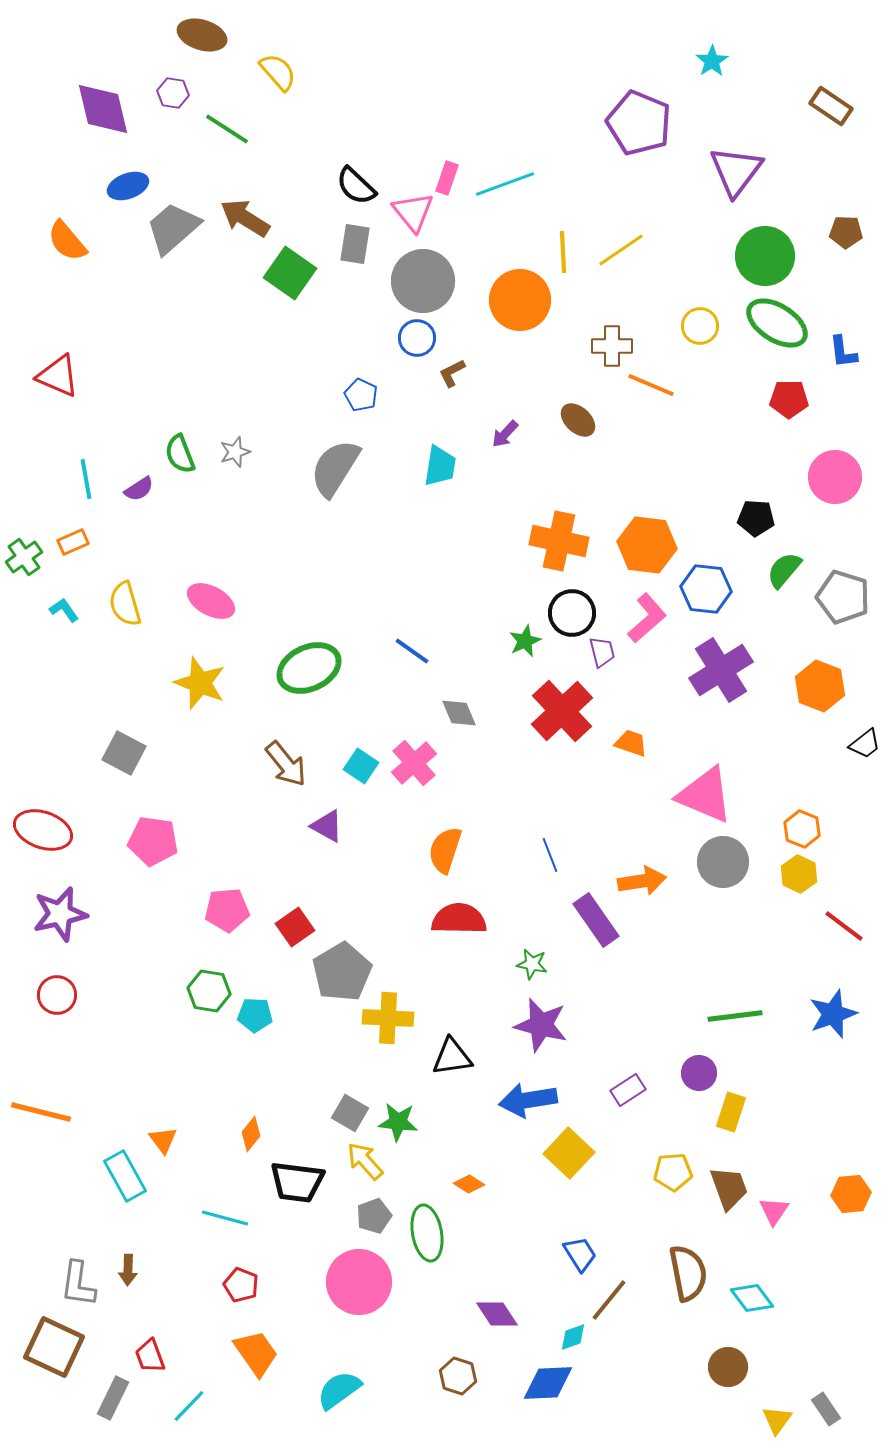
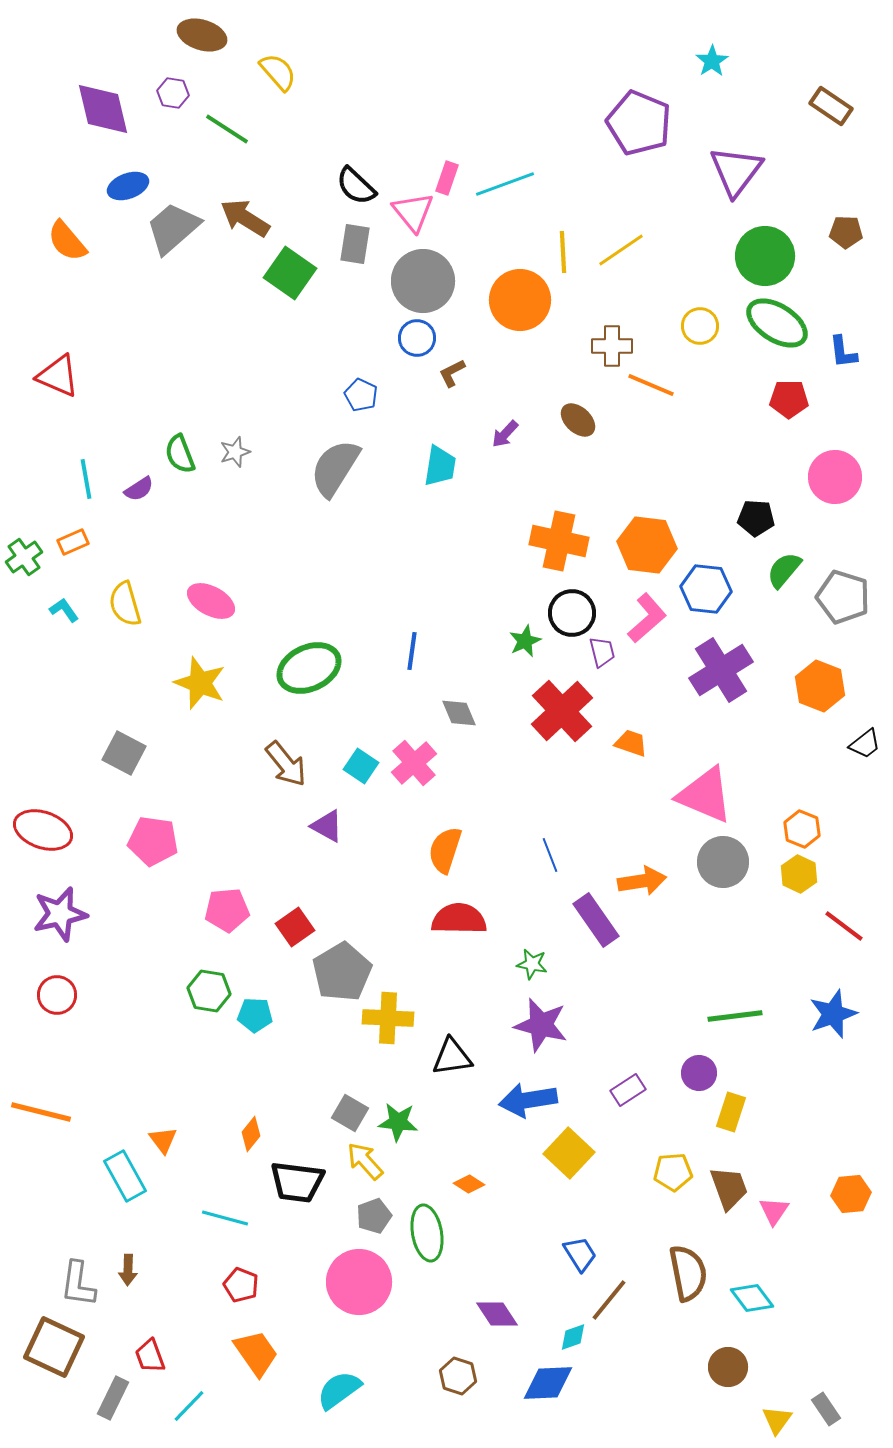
blue line at (412, 651): rotated 63 degrees clockwise
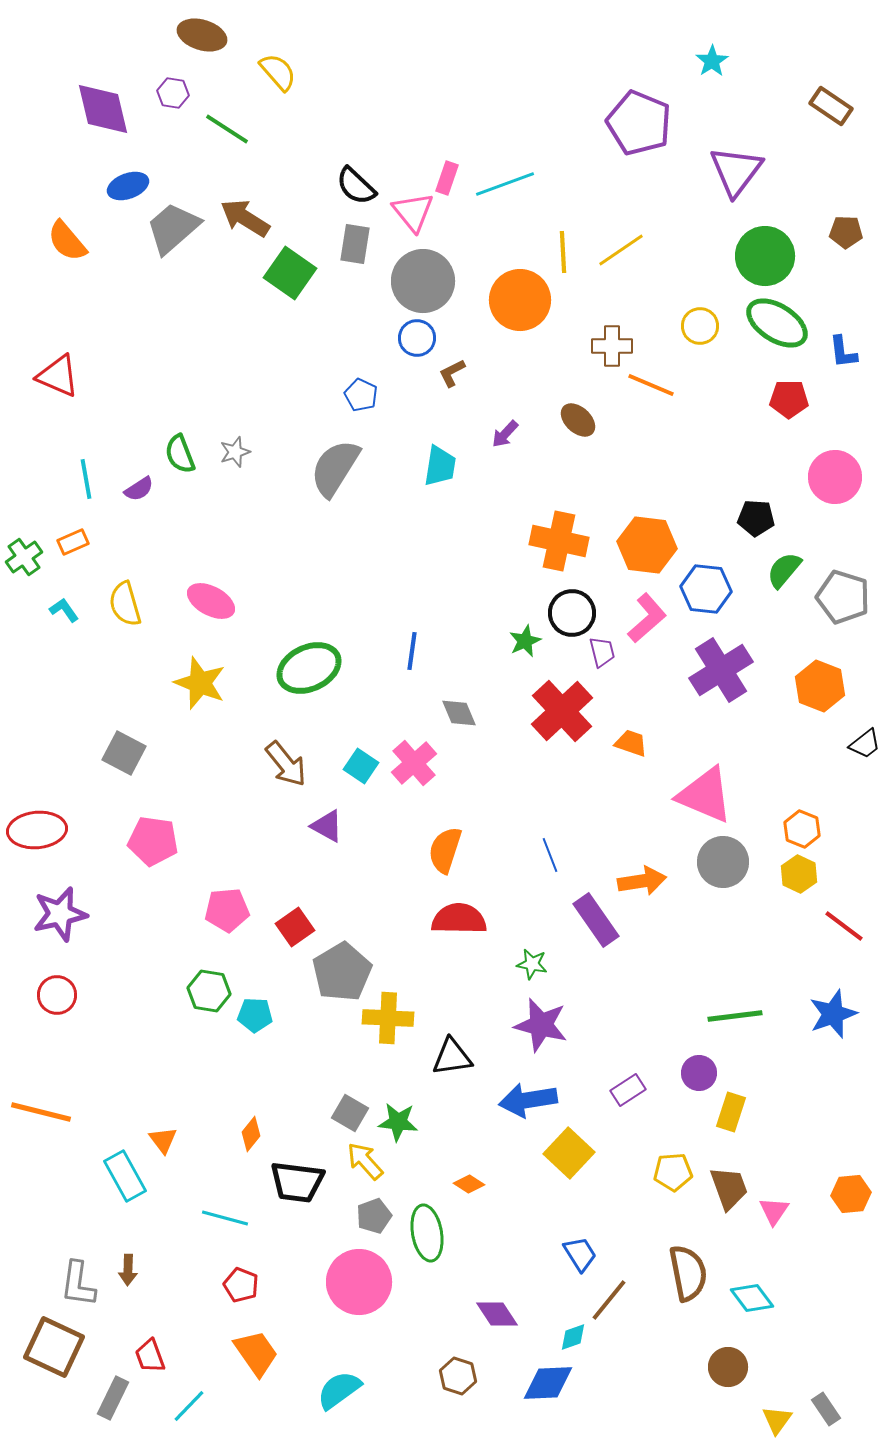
red ellipse at (43, 830): moved 6 px left; rotated 24 degrees counterclockwise
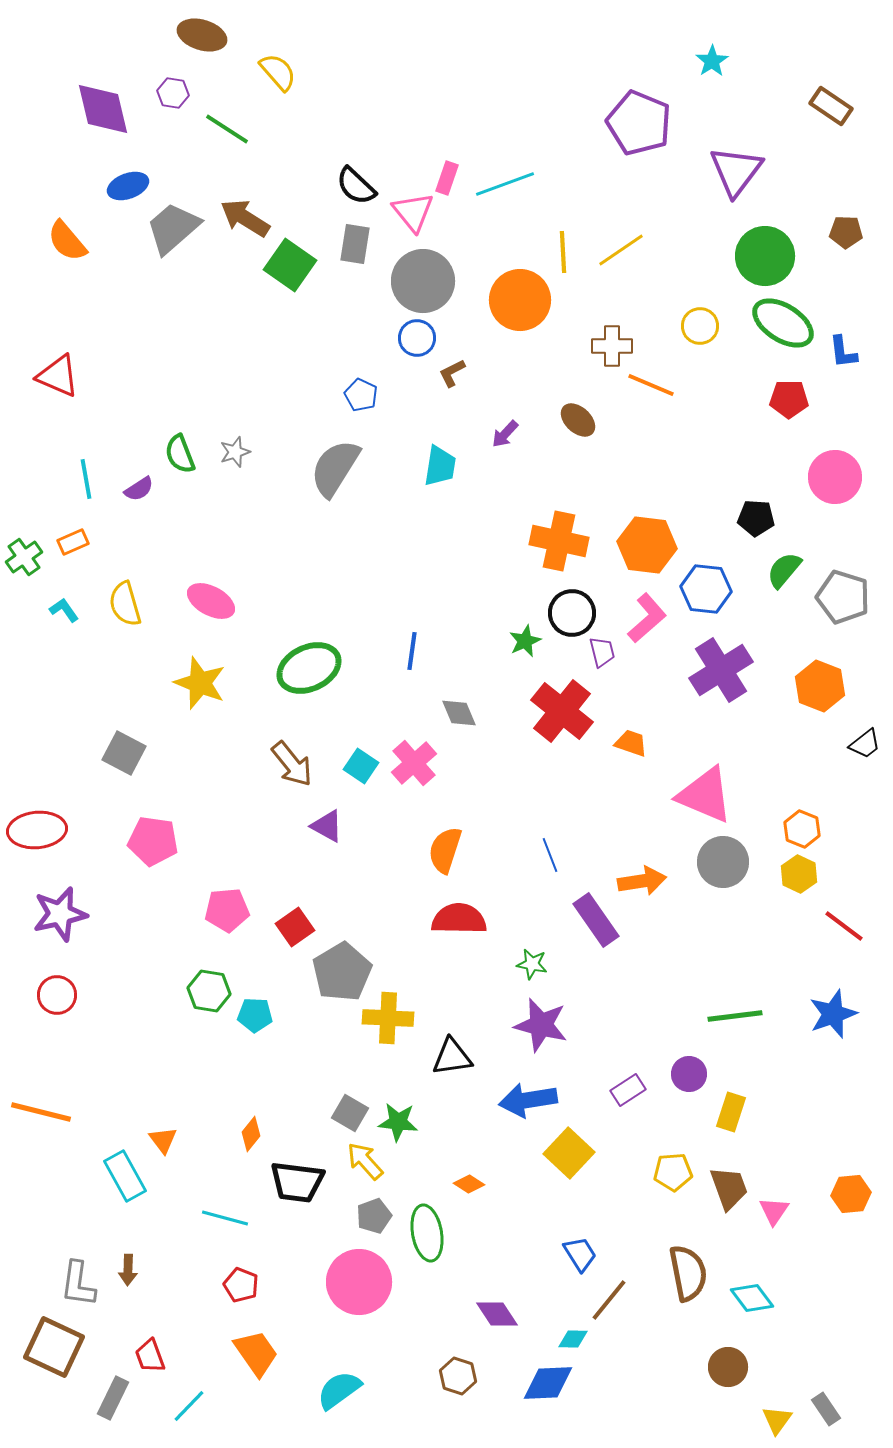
green square at (290, 273): moved 8 px up
green ellipse at (777, 323): moved 6 px right
red cross at (562, 711): rotated 8 degrees counterclockwise
brown arrow at (286, 764): moved 6 px right
purple circle at (699, 1073): moved 10 px left, 1 px down
cyan diamond at (573, 1337): moved 2 px down; rotated 20 degrees clockwise
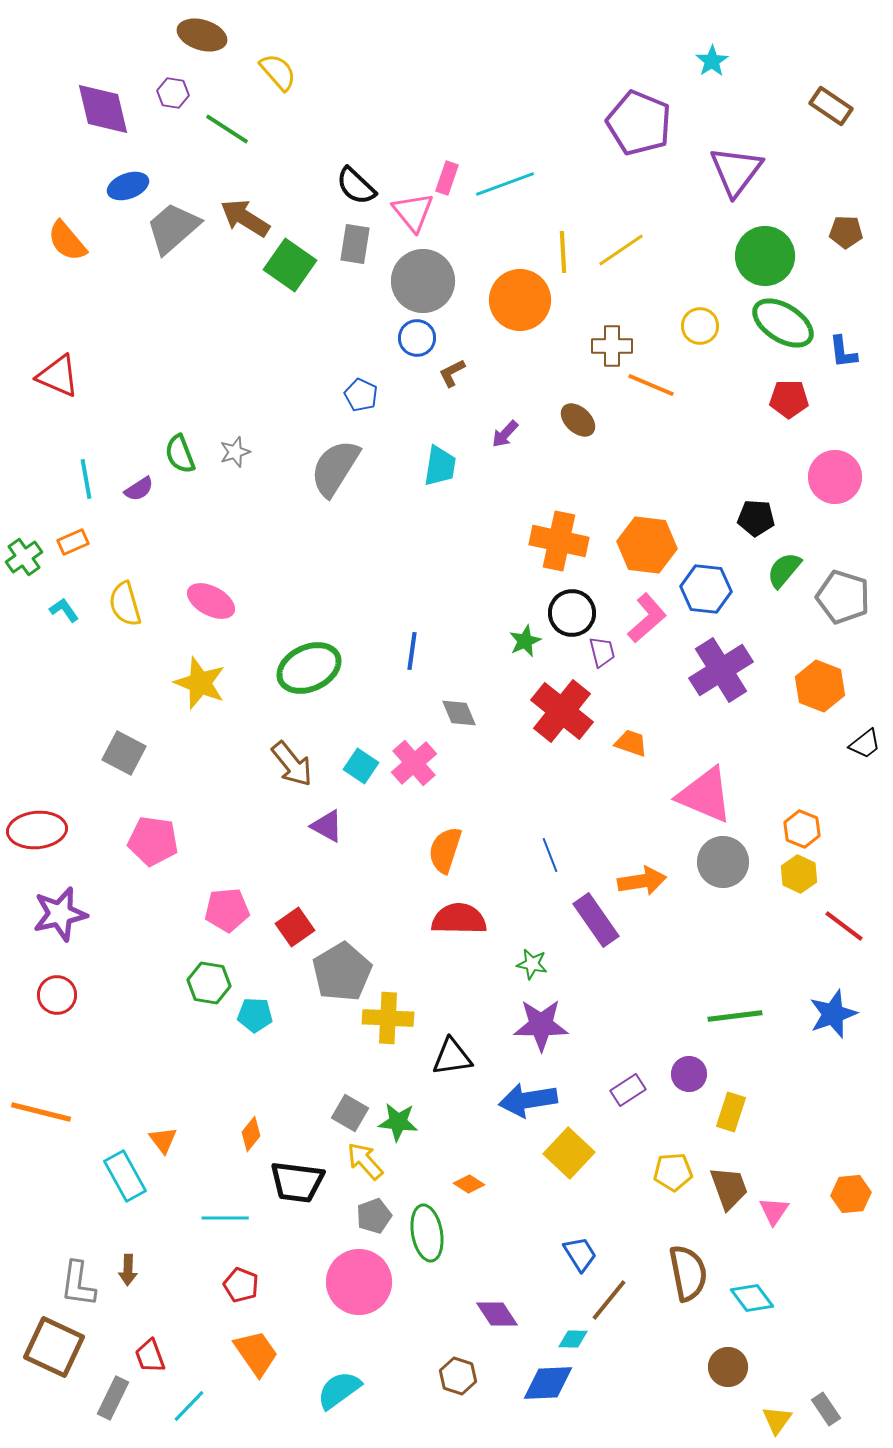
green hexagon at (209, 991): moved 8 px up
purple star at (541, 1025): rotated 14 degrees counterclockwise
cyan line at (225, 1218): rotated 15 degrees counterclockwise
